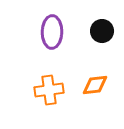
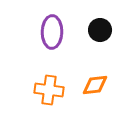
black circle: moved 2 px left, 1 px up
orange cross: rotated 16 degrees clockwise
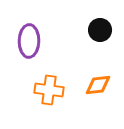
purple ellipse: moved 23 px left, 9 px down
orange diamond: moved 3 px right
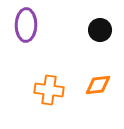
purple ellipse: moved 3 px left, 16 px up
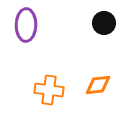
black circle: moved 4 px right, 7 px up
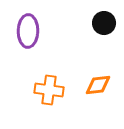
purple ellipse: moved 2 px right, 6 px down
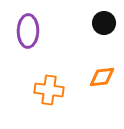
orange diamond: moved 4 px right, 8 px up
